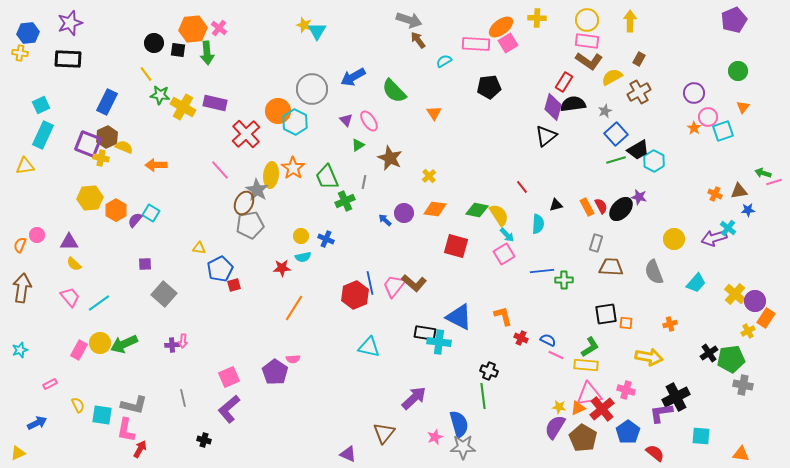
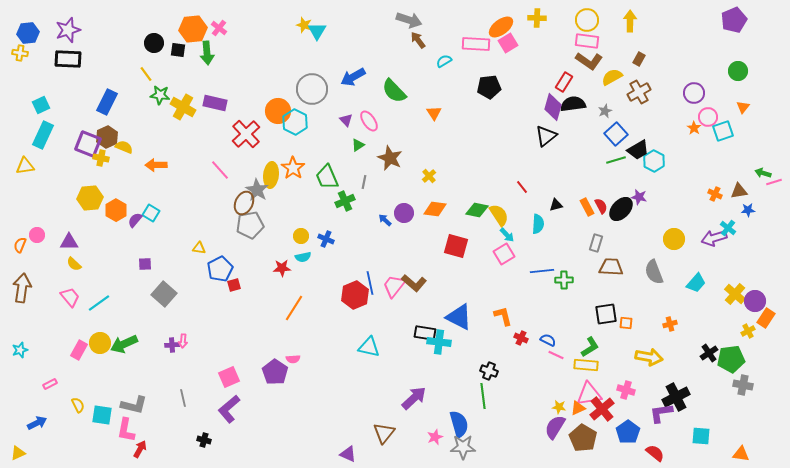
purple star at (70, 23): moved 2 px left, 7 px down
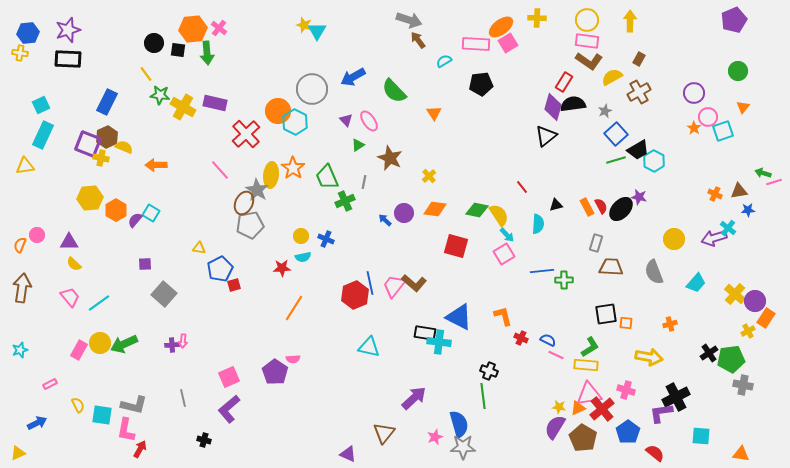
black pentagon at (489, 87): moved 8 px left, 3 px up
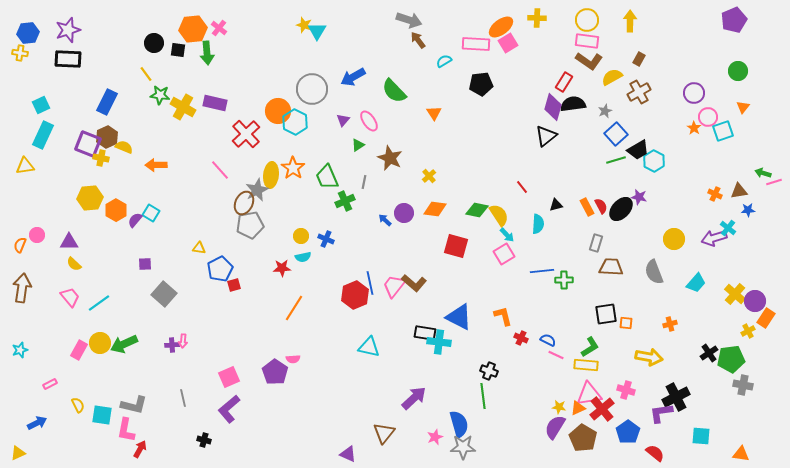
purple triangle at (346, 120): moved 3 px left; rotated 24 degrees clockwise
gray star at (257, 190): rotated 15 degrees clockwise
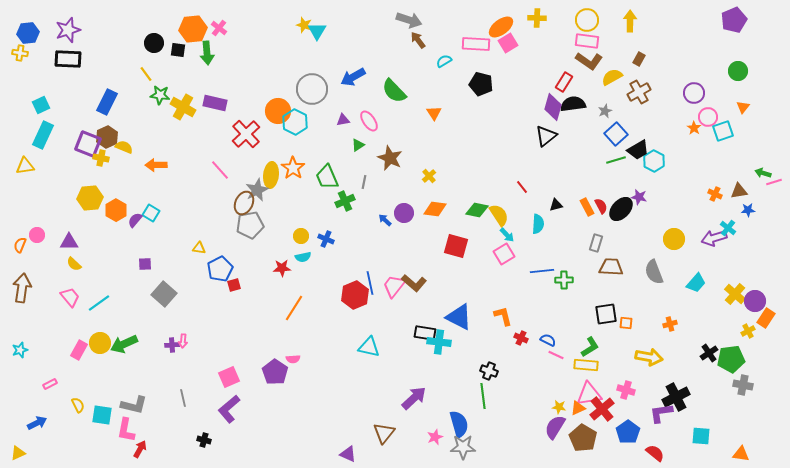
black pentagon at (481, 84): rotated 20 degrees clockwise
purple triangle at (343, 120): rotated 40 degrees clockwise
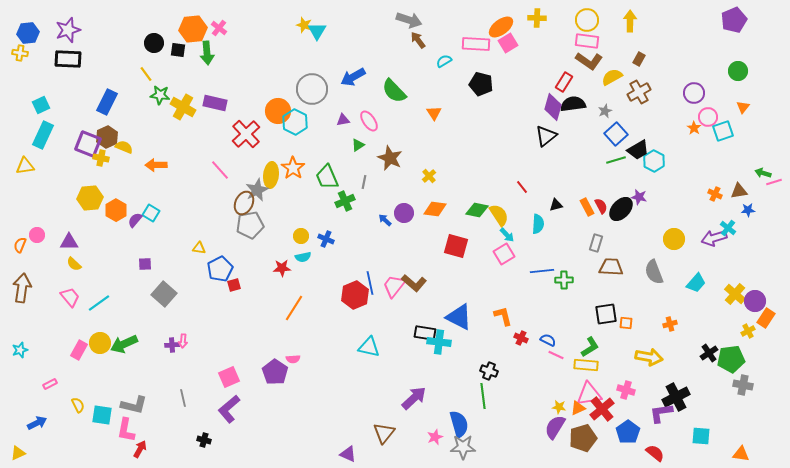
brown pentagon at (583, 438): rotated 24 degrees clockwise
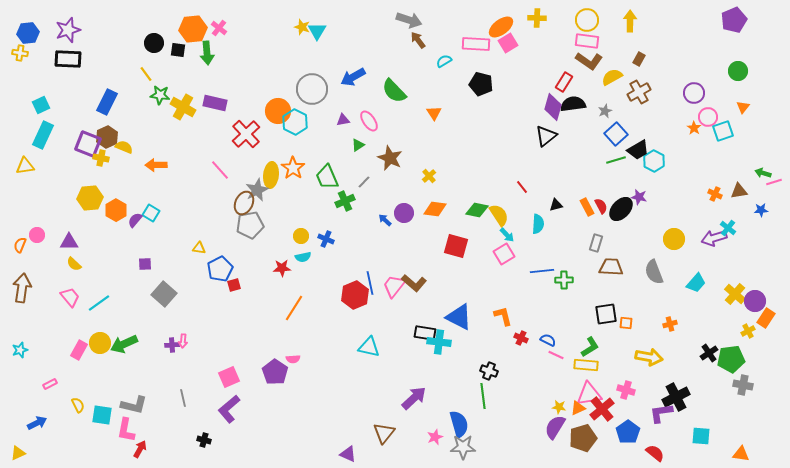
yellow star at (304, 25): moved 2 px left, 2 px down
gray line at (364, 182): rotated 32 degrees clockwise
blue star at (748, 210): moved 13 px right
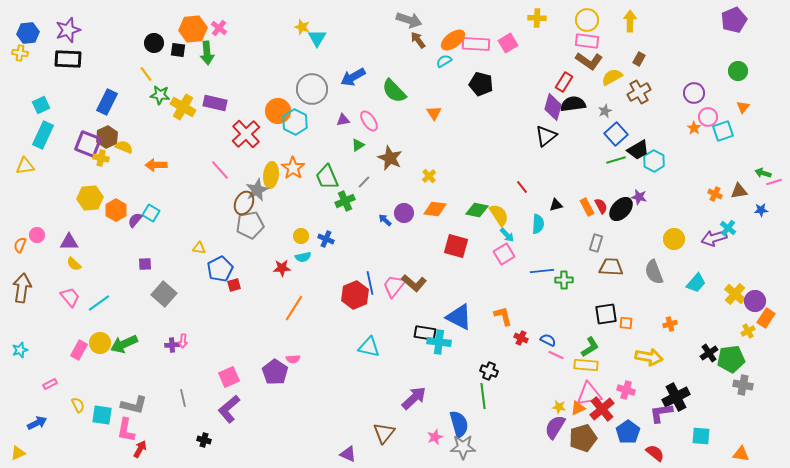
orange ellipse at (501, 27): moved 48 px left, 13 px down
cyan triangle at (317, 31): moved 7 px down
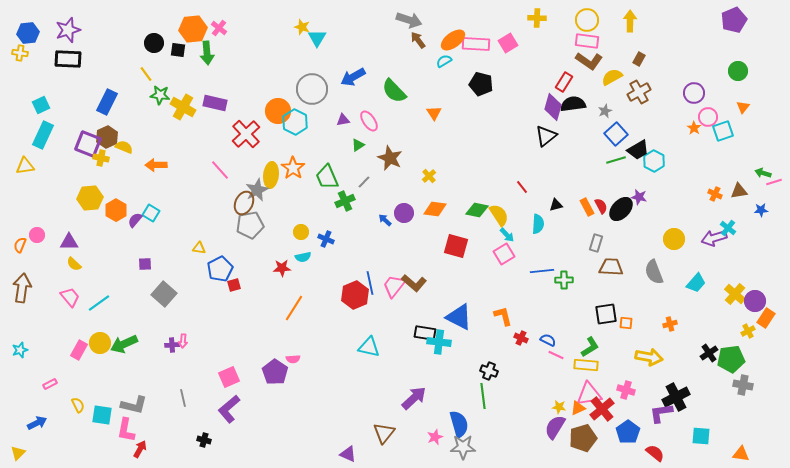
yellow circle at (301, 236): moved 4 px up
yellow triangle at (18, 453): rotated 21 degrees counterclockwise
